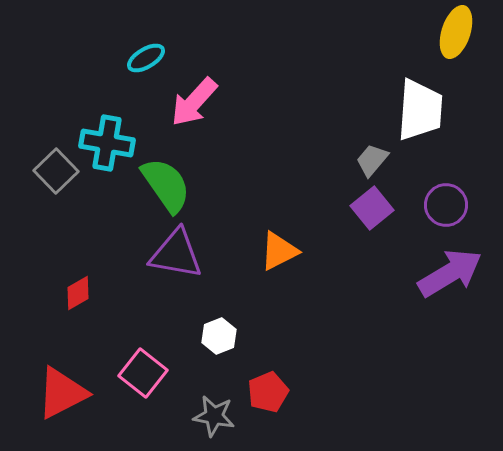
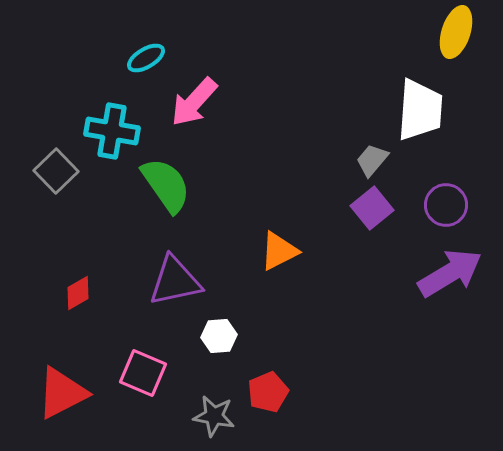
cyan cross: moved 5 px right, 12 px up
purple triangle: moved 1 px left, 27 px down; rotated 22 degrees counterclockwise
white hexagon: rotated 16 degrees clockwise
pink square: rotated 15 degrees counterclockwise
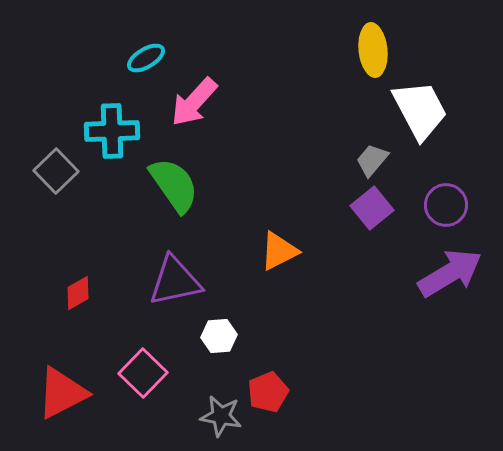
yellow ellipse: moved 83 px left, 18 px down; rotated 24 degrees counterclockwise
white trapezoid: rotated 32 degrees counterclockwise
cyan cross: rotated 12 degrees counterclockwise
green semicircle: moved 8 px right
pink square: rotated 21 degrees clockwise
gray star: moved 7 px right
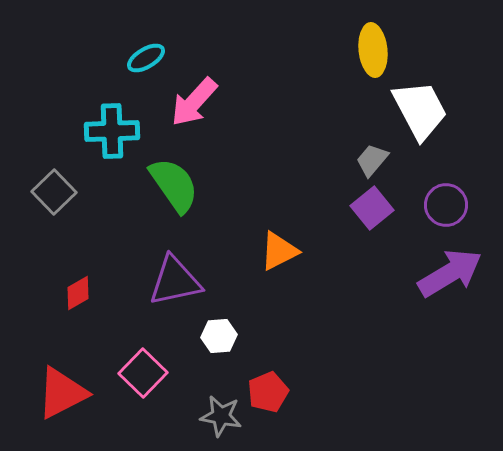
gray square: moved 2 px left, 21 px down
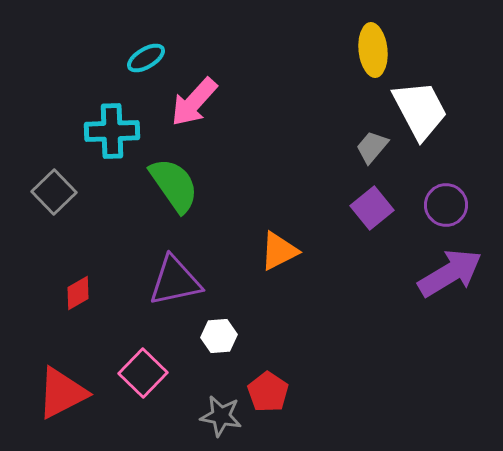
gray trapezoid: moved 13 px up
red pentagon: rotated 15 degrees counterclockwise
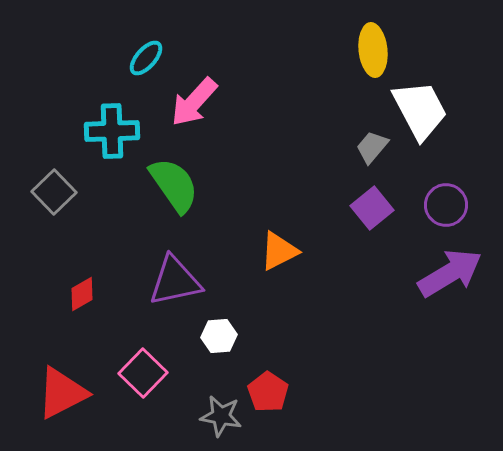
cyan ellipse: rotated 18 degrees counterclockwise
red diamond: moved 4 px right, 1 px down
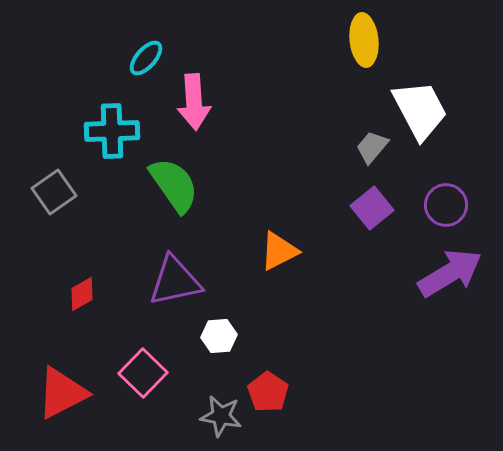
yellow ellipse: moved 9 px left, 10 px up
pink arrow: rotated 46 degrees counterclockwise
gray square: rotated 9 degrees clockwise
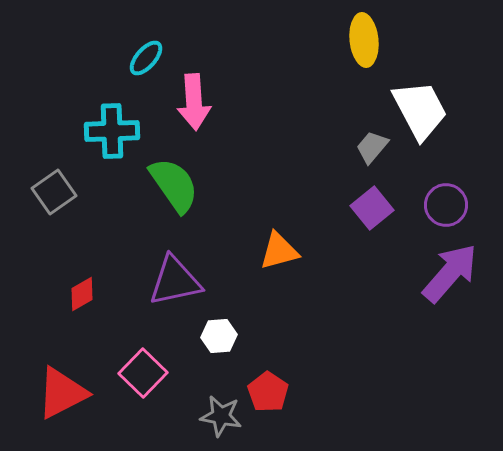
orange triangle: rotated 12 degrees clockwise
purple arrow: rotated 18 degrees counterclockwise
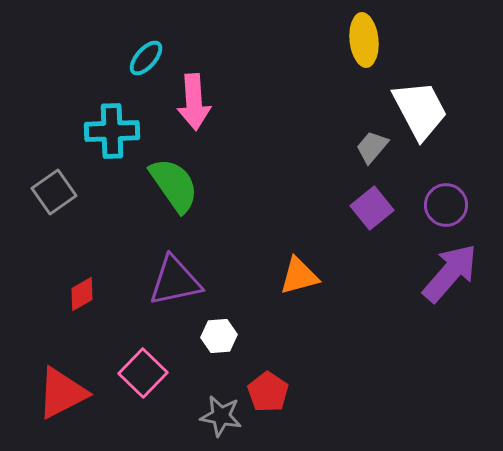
orange triangle: moved 20 px right, 25 px down
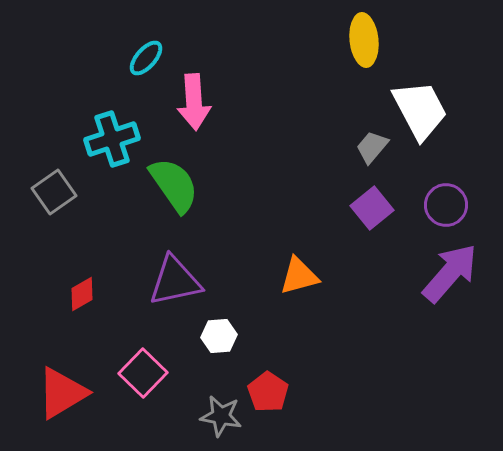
cyan cross: moved 8 px down; rotated 16 degrees counterclockwise
red triangle: rotated 4 degrees counterclockwise
